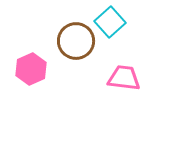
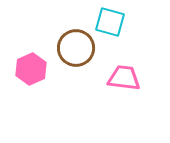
cyan square: rotated 32 degrees counterclockwise
brown circle: moved 7 px down
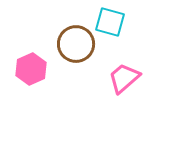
brown circle: moved 4 px up
pink trapezoid: rotated 48 degrees counterclockwise
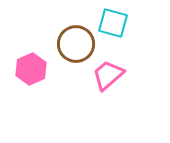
cyan square: moved 3 px right, 1 px down
pink trapezoid: moved 16 px left, 3 px up
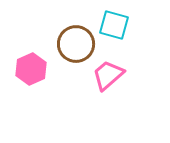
cyan square: moved 1 px right, 2 px down
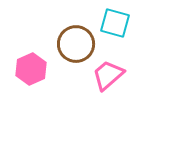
cyan square: moved 1 px right, 2 px up
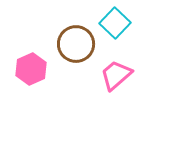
cyan square: rotated 28 degrees clockwise
pink trapezoid: moved 8 px right
